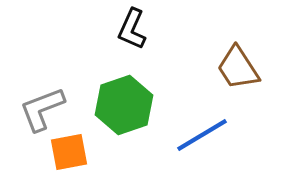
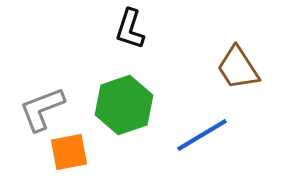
black L-shape: moved 2 px left; rotated 6 degrees counterclockwise
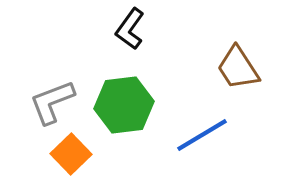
black L-shape: rotated 18 degrees clockwise
green hexagon: rotated 12 degrees clockwise
gray L-shape: moved 10 px right, 7 px up
orange square: moved 2 px right, 2 px down; rotated 33 degrees counterclockwise
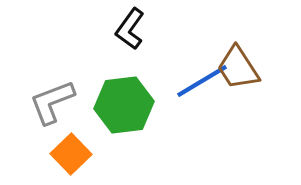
blue line: moved 54 px up
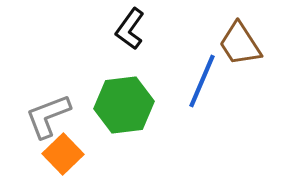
brown trapezoid: moved 2 px right, 24 px up
blue line: rotated 36 degrees counterclockwise
gray L-shape: moved 4 px left, 14 px down
orange square: moved 8 px left
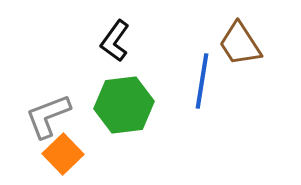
black L-shape: moved 15 px left, 12 px down
blue line: rotated 14 degrees counterclockwise
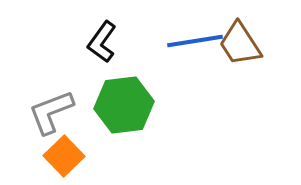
black L-shape: moved 13 px left, 1 px down
blue line: moved 7 px left, 40 px up; rotated 72 degrees clockwise
gray L-shape: moved 3 px right, 4 px up
orange square: moved 1 px right, 2 px down
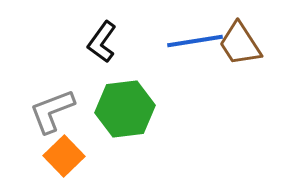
green hexagon: moved 1 px right, 4 px down
gray L-shape: moved 1 px right, 1 px up
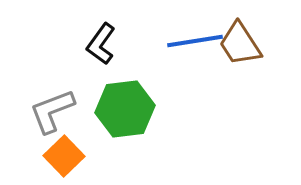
black L-shape: moved 1 px left, 2 px down
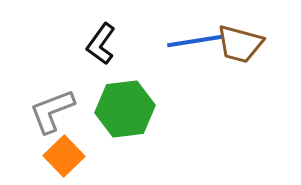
brown trapezoid: rotated 42 degrees counterclockwise
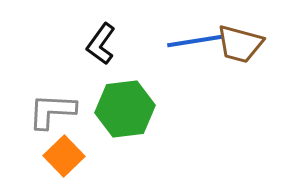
gray L-shape: rotated 24 degrees clockwise
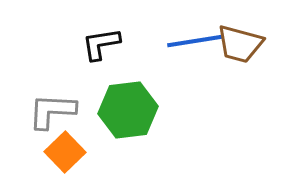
black L-shape: rotated 45 degrees clockwise
green hexagon: moved 3 px right, 1 px down
orange square: moved 1 px right, 4 px up
